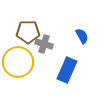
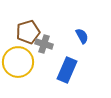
brown pentagon: rotated 15 degrees counterclockwise
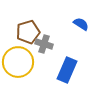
blue semicircle: moved 1 px left, 12 px up; rotated 28 degrees counterclockwise
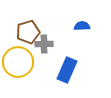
blue semicircle: moved 1 px right, 2 px down; rotated 35 degrees counterclockwise
gray cross: rotated 18 degrees counterclockwise
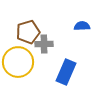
blue rectangle: moved 1 px left, 2 px down
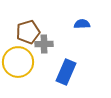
blue semicircle: moved 2 px up
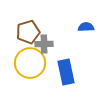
blue semicircle: moved 4 px right, 3 px down
yellow circle: moved 12 px right, 1 px down
blue rectangle: rotated 35 degrees counterclockwise
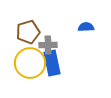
gray cross: moved 4 px right, 1 px down
blue rectangle: moved 14 px left, 9 px up
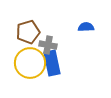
gray cross: rotated 12 degrees clockwise
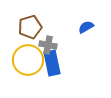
blue semicircle: rotated 28 degrees counterclockwise
brown pentagon: moved 2 px right, 5 px up
yellow circle: moved 2 px left, 3 px up
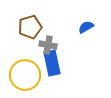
yellow circle: moved 3 px left, 15 px down
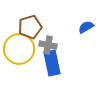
yellow circle: moved 6 px left, 26 px up
